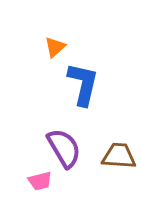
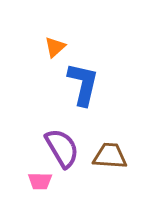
purple semicircle: moved 2 px left
brown trapezoid: moved 9 px left
pink trapezoid: rotated 15 degrees clockwise
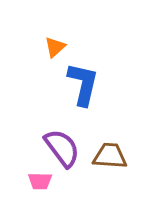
purple semicircle: rotated 6 degrees counterclockwise
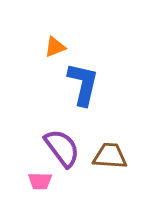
orange triangle: rotated 20 degrees clockwise
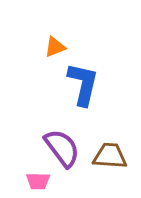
pink trapezoid: moved 2 px left
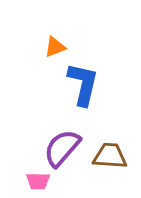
purple semicircle: rotated 102 degrees counterclockwise
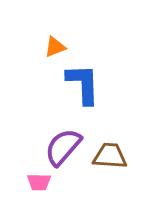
blue L-shape: rotated 15 degrees counterclockwise
purple semicircle: moved 1 px right, 1 px up
pink trapezoid: moved 1 px right, 1 px down
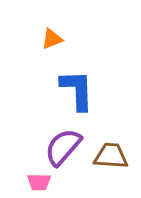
orange triangle: moved 3 px left, 8 px up
blue L-shape: moved 6 px left, 6 px down
brown trapezoid: moved 1 px right
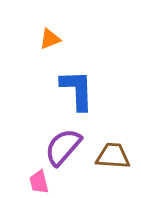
orange triangle: moved 2 px left
brown trapezoid: moved 2 px right
pink trapezoid: rotated 75 degrees clockwise
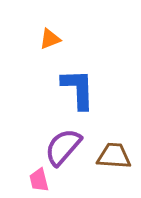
blue L-shape: moved 1 px right, 1 px up
brown trapezoid: moved 1 px right
pink trapezoid: moved 2 px up
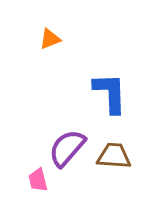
blue L-shape: moved 32 px right, 4 px down
purple semicircle: moved 4 px right, 1 px down
pink trapezoid: moved 1 px left
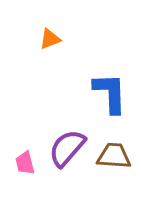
pink trapezoid: moved 13 px left, 17 px up
